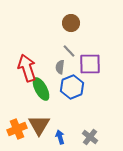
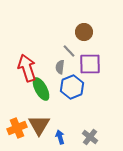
brown circle: moved 13 px right, 9 px down
orange cross: moved 1 px up
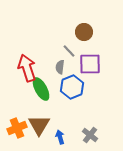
gray cross: moved 2 px up
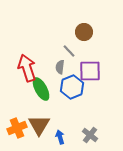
purple square: moved 7 px down
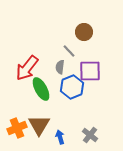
red arrow: rotated 124 degrees counterclockwise
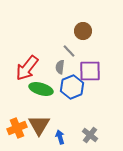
brown circle: moved 1 px left, 1 px up
green ellipse: rotated 45 degrees counterclockwise
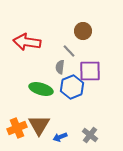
red arrow: moved 26 px up; rotated 60 degrees clockwise
blue arrow: rotated 96 degrees counterclockwise
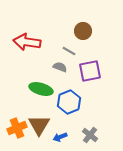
gray line: rotated 16 degrees counterclockwise
gray semicircle: rotated 104 degrees clockwise
purple square: rotated 10 degrees counterclockwise
blue hexagon: moved 3 px left, 15 px down
